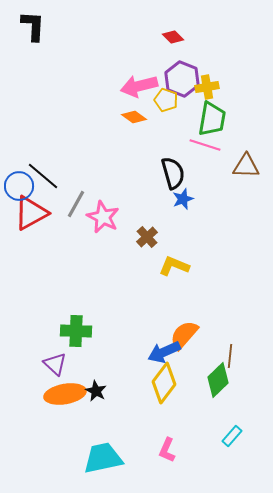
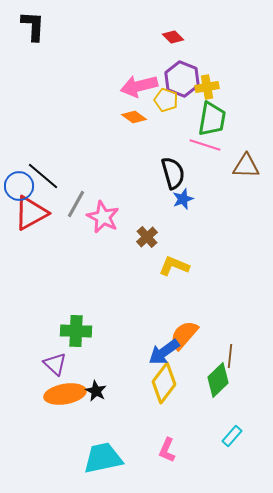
blue arrow: rotated 12 degrees counterclockwise
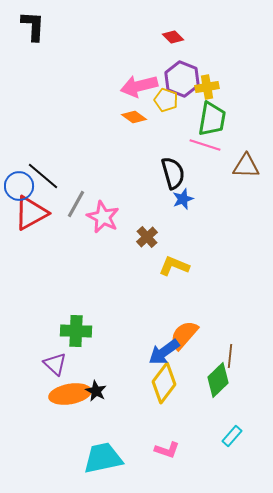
orange ellipse: moved 5 px right
pink L-shape: rotated 95 degrees counterclockwise
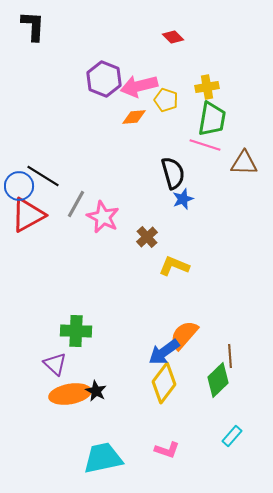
purple hexagon: moved 78 px left
orange diamond: rotated 40 degrees counterclockwise
brown triangle: moved 2 px left, 3 px up
black line: rotated 8 degrees counterclockwise
red triangle: moved 3 px left, 2 px down
brown line: rotated 10 degrees counterclockwise
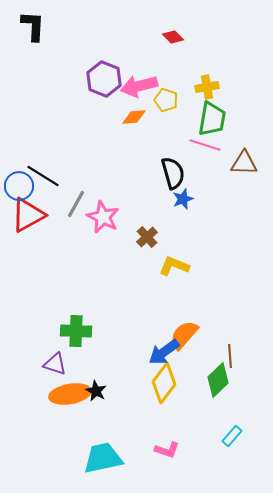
purple triangle: rotated 25 degrees counterclockwise
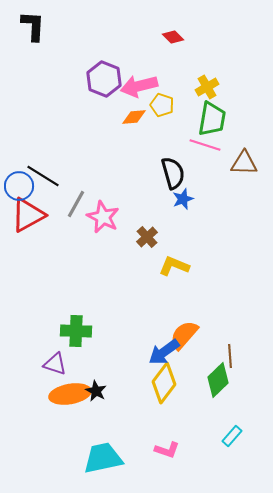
yellow cross: rotated 20 degrees counterclockwise
yellow pentagon: moved 4 px left, 5 px down
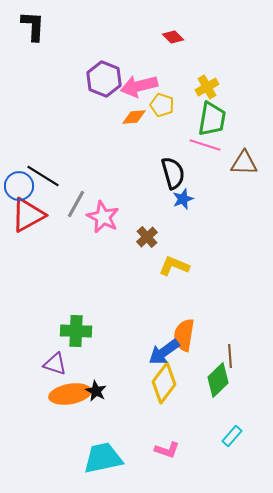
orange semicircle: rotated 32 degrees counterclockwise
